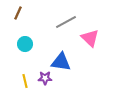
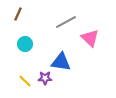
brown line: moved 1 px down
yellow line: rotated 32 degrees counterclockwise
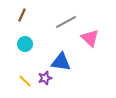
brown line: moved 4 px right, 1 px down
purple star: rotated 16 degrees counterclockwise
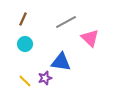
brown line: moved 1 px right, 4 px down
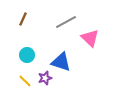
cyan circle: moved 2 px right, 11 px down
blue triangle: rotated 10 degrees clockwise
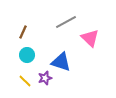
brown line: moved 13 px down
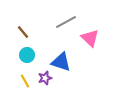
brown line: rotated 64 degrees counterclockwise
yellow line: rotated 16 degrees clockwise
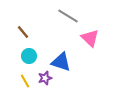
gray line: moved 2 px right, 6 px up; rotated 60 degrees clockwise
cyan circle: moved 2 px right, 1 px down
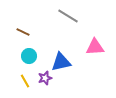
brown line: rotated 24 degrees counterclockwise
pink triangle: moved 5 px right, 9 px down; rotated 48 degrees counterclockwise
blue triangle: rotated 30 degrees counterclockwise
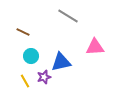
cyan circle: moved 2 px right
purple star: moved 1 px left, 1 px up
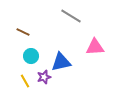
gray line: moved 3 px right
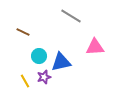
cyan circle: moved 8 px right
